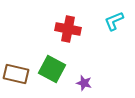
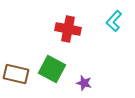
cyan L-shape: rotated 25 degrees counterclockwise
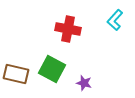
cyan L-shape: moved 1 px right, 1 px up
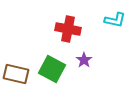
cyan L-shape: rotated 120 degrees counterclockwise
purple star: moved 23 px up; rotated 21 degrees clockwise
